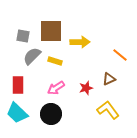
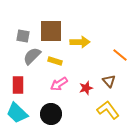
brown triangle: moved 2 px down; rotated 48 degrees counterclockwise
pink arrow: moved 3 px right, 4 px up
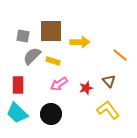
yellow rectangle: moved 2 px left
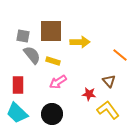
gray semicircle: moved 1 px up; rotated 96 degrees clockwise
pink arrow: moved 1 px left, 2 px up
red star: moved 3 px right, 6 px down; rotated 24 degrees clockwise
black circle: moved 1 px right
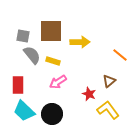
brown triangle: rotated 32 degrees clockwise
red star: rotated 16 degrees clockwise
cyan trapezoid: moved 7 px right, 2 px up
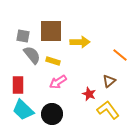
cyan trapezoid: moved 1 px left, 1 px up
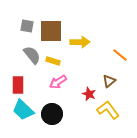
gray square: moved 4 px right, 10 px up
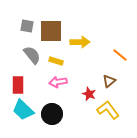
yellow rectangle: moved 3 px right
pink arrow: rotated 24 degrees clockwise
